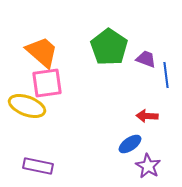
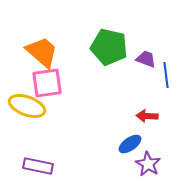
green pentagon: rotated 21 degrees counterclockwise
purple star: moved 2 px up
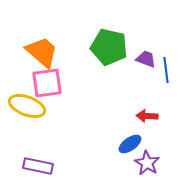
blue line: moved 5 px up
purple star: moved 1 px left, 1 px up
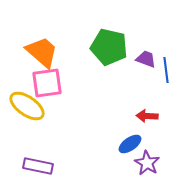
yellow ellipse: rotated 15 degrees clockwise
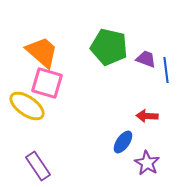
pink square: rotated 24 degrees clockwise
blue ellipse: moved 7 px left, 2 px up; rotated 20 degrees counterclockwise
purple rectangle: rotated 44 degrees clockwise
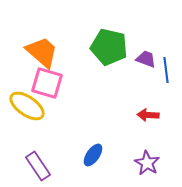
red arrow: moved 1 px right, 1 px up
blue ellipse: moved 30 px left, 13 px down
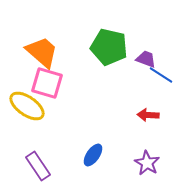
blue line: moved 5 px left, 5 px down; rotated 50 degrees counterclockwise
